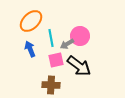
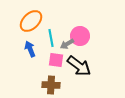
pink square: rotated 21 degrees clockwise
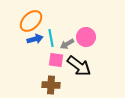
pink circle: moved 6 px right, 1 px down
blue arrow: moved 5 px right, 10 px up; rotated 98 degrees clockwise
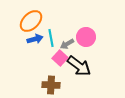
pink square: moved 4 px right, 2 px up; rotated 35 degrees clockwise
